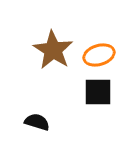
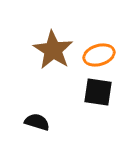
black square: rotated 8 degrees clockwise
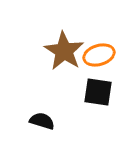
brown star: moved 11 px right, 1 px down
black semicircle: moved 5 px right, 1 px up
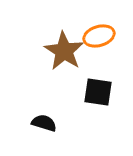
orange ellipse: moved 19 px up
black semicircle: moved 2 px right, 2 px down
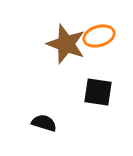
brown star: moved 2 px right, 7 px up; rotated 12 degrees counterclockwise
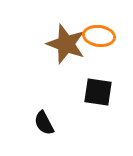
orange ellipse: rotated 24 degrees clockwise
black semicircle: rotated 135 degrees counterclockwise
